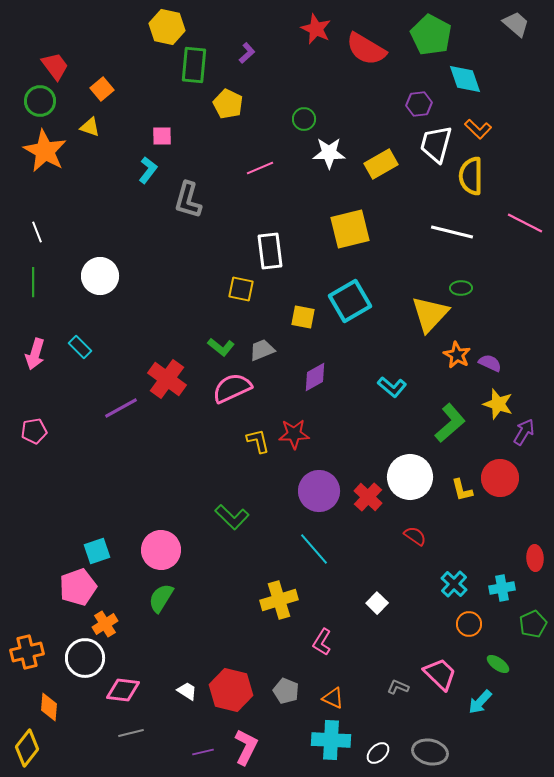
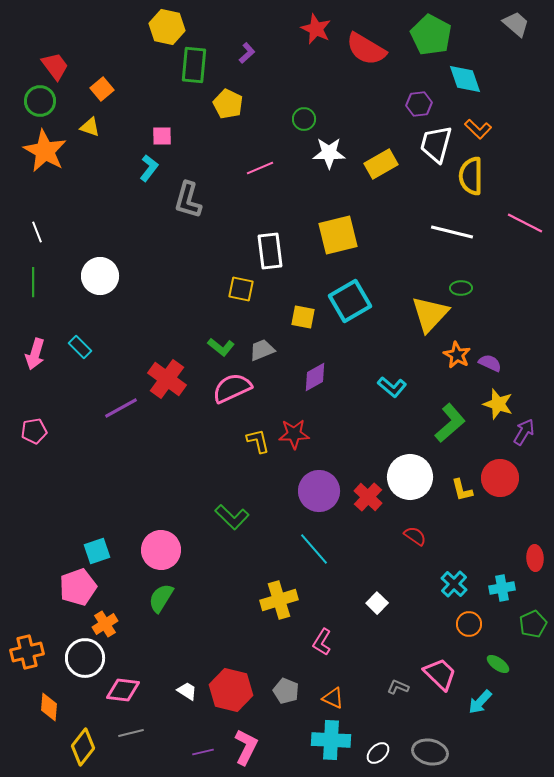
cyan L-shape at (148, 170): moved 1 px right, 2 px up
yellow square at (350, 229): moved 12 px left, 6 px down
yellow diamond at (27, 748): moved 56 px right, 1 px up
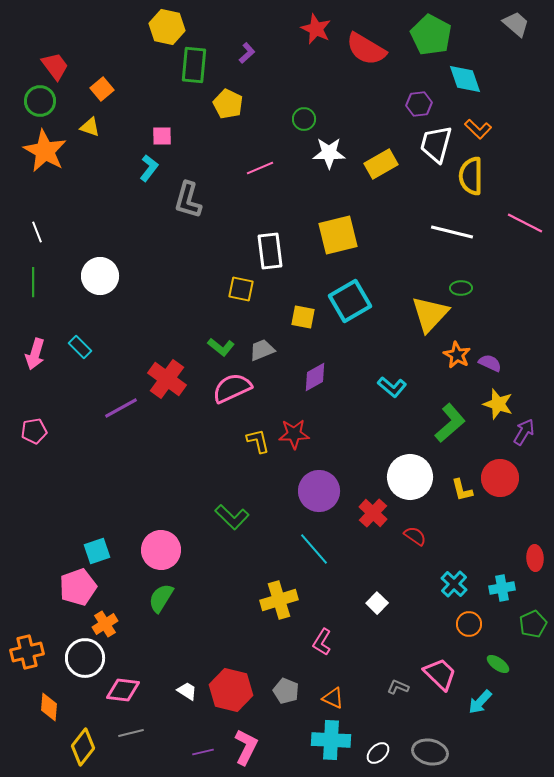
red cross at (368, 497): moved 5 px right, 16 px down
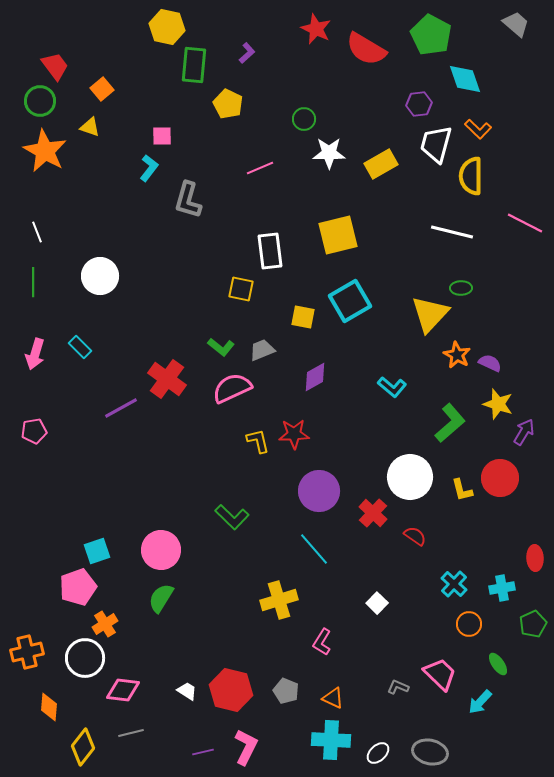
green ellipse at (498, 664): rotated 20 degrees clockwise
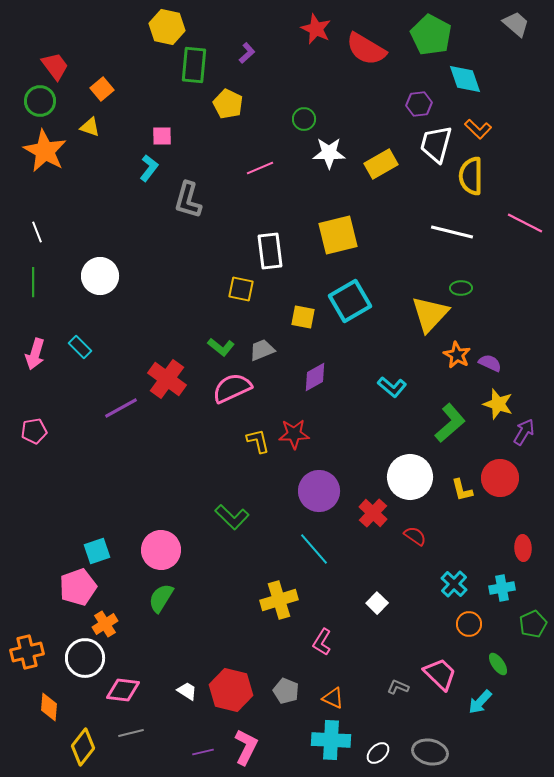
red ellipse at (535, 558): moved 12 px left, 10 px up
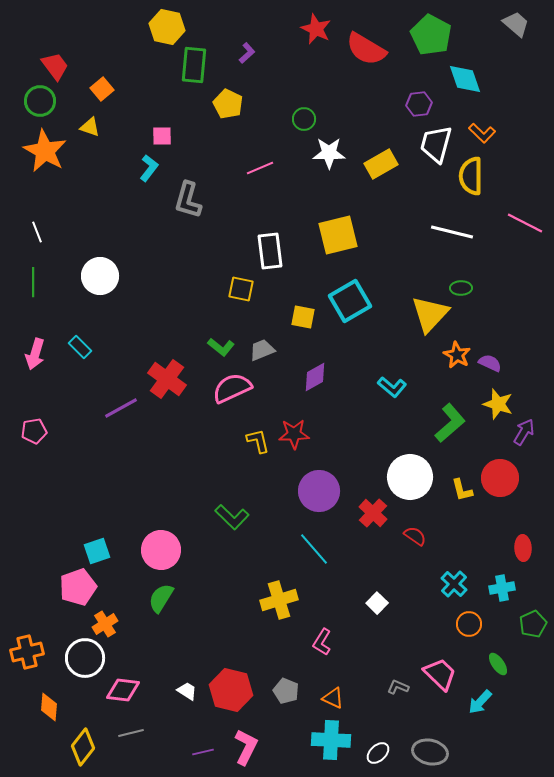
orange L-shape at (478, 129): moved 4 px right, 4 px down
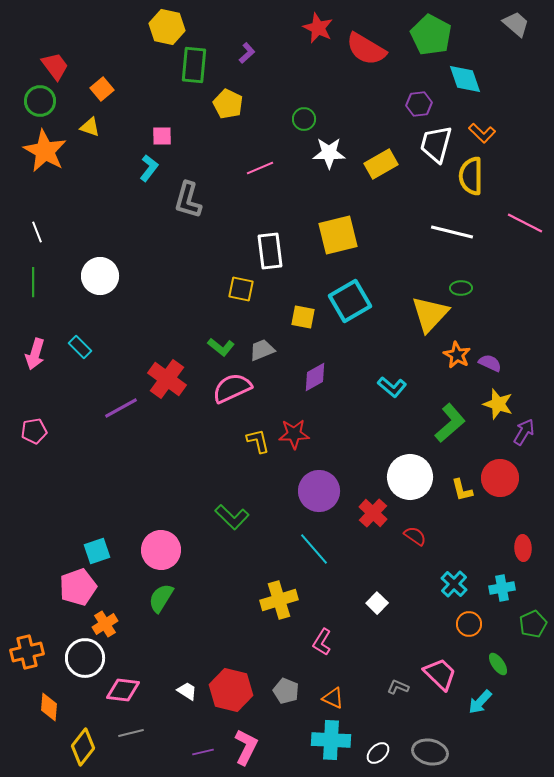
red star at (316, 29): moved 2 px right, 1 px up
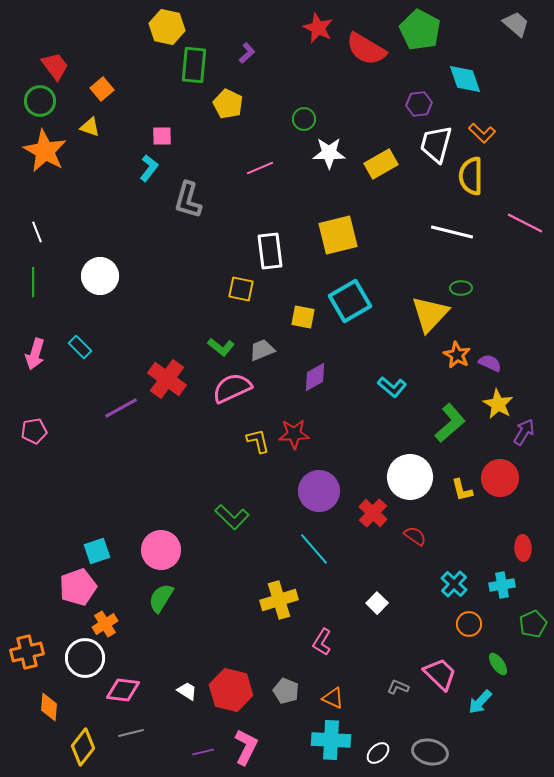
green pentagon at (431, 35): moved 11 px left, 5 px up
yellow star at (498, 404): rotated 12 degrees clockwise
cyan cross at (502, 588): moved 3 px up
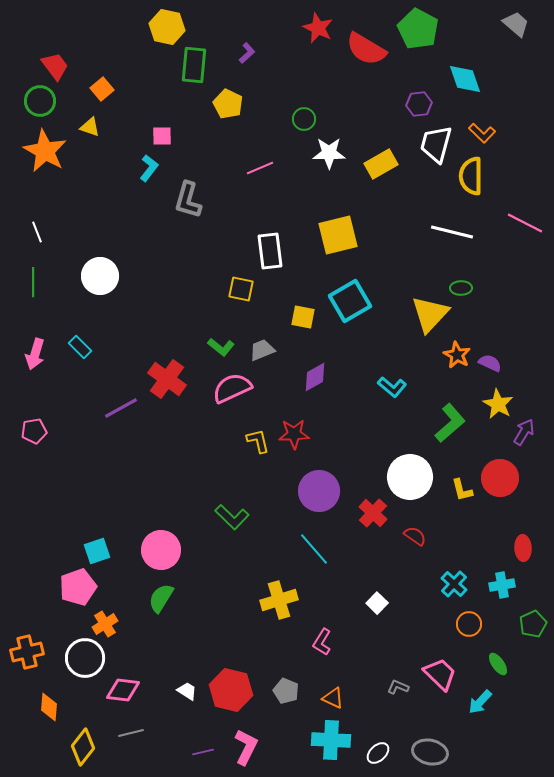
green pentagon at (420, 30): moved 2 px left, 1 px up
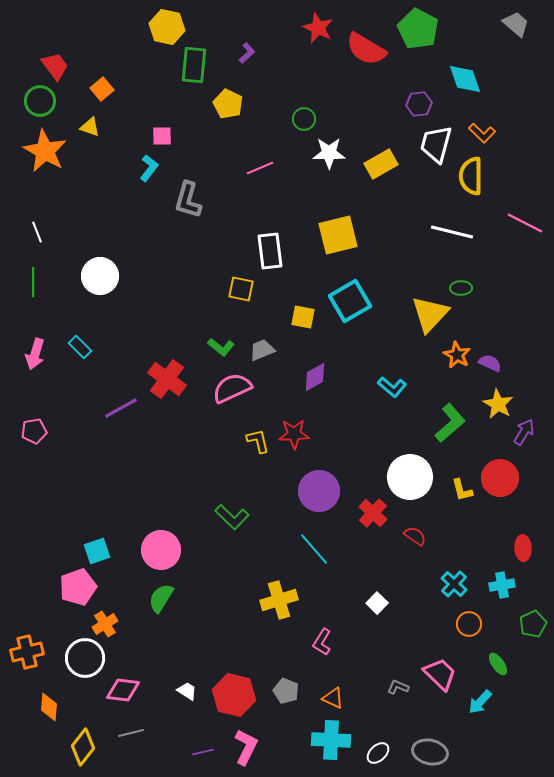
red hexagon at (231, 690): moved 3 px right, 5 px down
